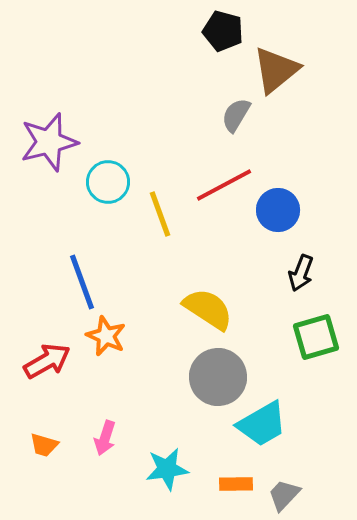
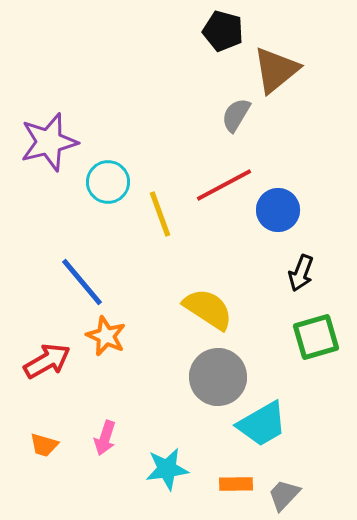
blue line: rotated 20 degrees counterclockwise
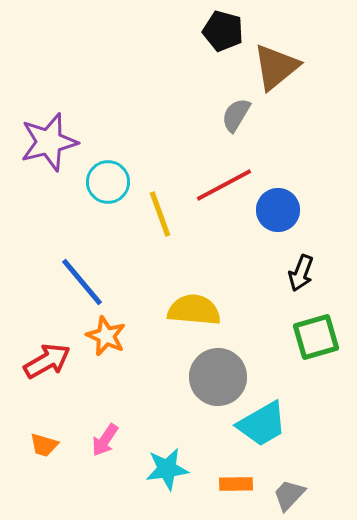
brown triangle: moved 3 px up
yellow semicircle: moved 14 px left, 1 px down; rotated 28 degrees counterclockwise
pink arrow: moved 2 px down; rotated 16 degrees clockwise
gray trapezoid: moved 5 px right
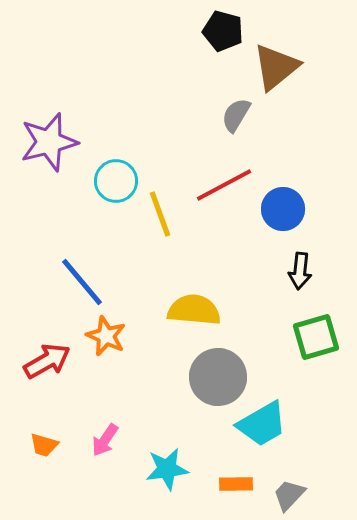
cyan circle: moved 8 px right, 1 px up
blue circle: moved 5 px right, 1 px up
black arrow: moved 1 px left, 2 px up; rotated 15 degrees counterclockwise
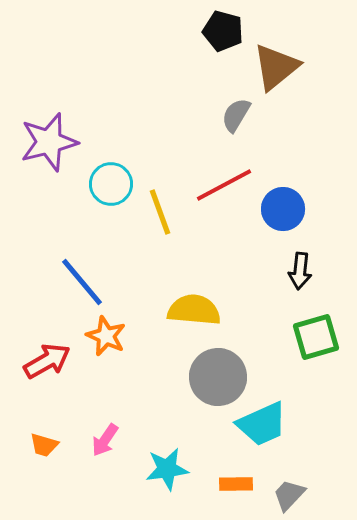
cyan circle: moved 5 px left, 3 px down
yellow line: moved 2 px up
cyan trapezoid: rotated 6 degrees clockwise
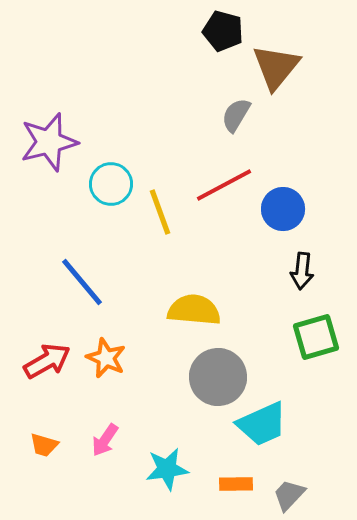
brown triangle: rotated 12 degrees counterclockwise
black arrow: moved 2 px right
orange star: moved 22 px down
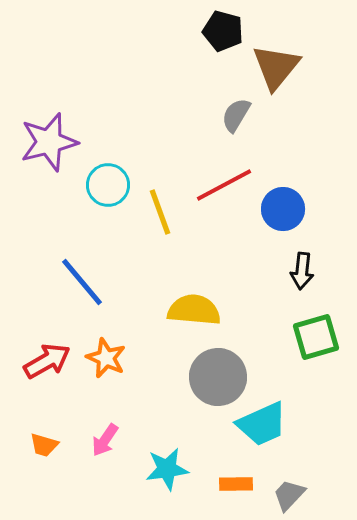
cyan circle: moved 3 px left, 1 px down
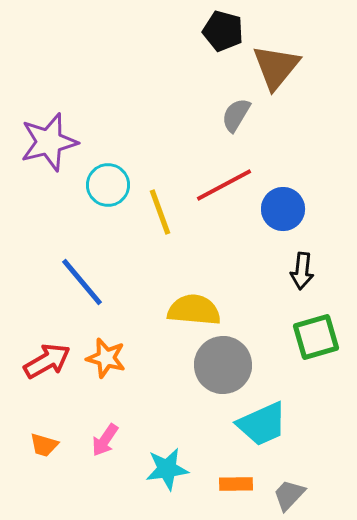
orange star: rotated 9 degrees counterclockwise
gray circle: moved 5 px right, 12 px up
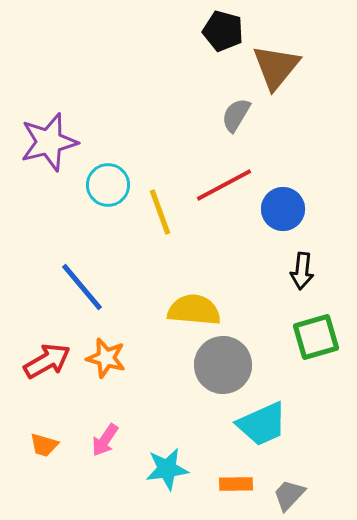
blue line: moved 5 px down
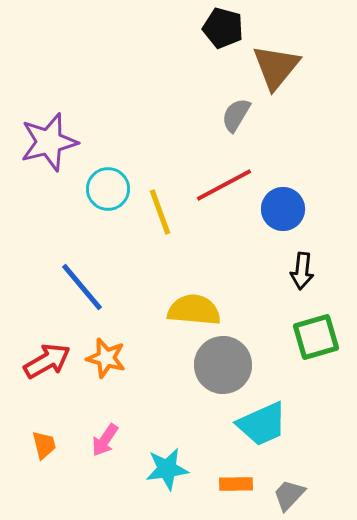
black pentagon: moved 3 px up
cyan circle: moved 4 px down
orange trapezoid: rotated 120 degrees counterclockwise
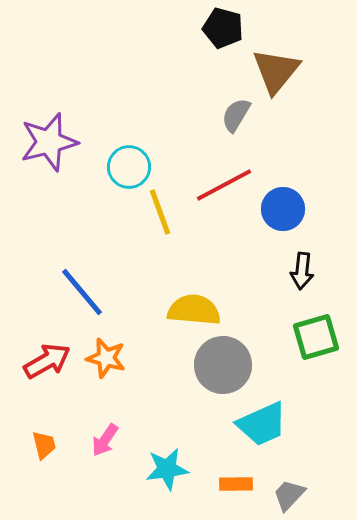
brown triangle: moved 4 px down
cyan circle: moved 21 px right, 22 px up
blue line: moved 5 px down
